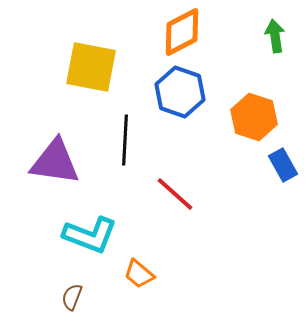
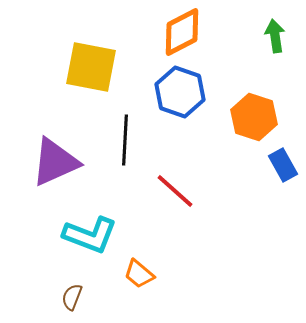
purple triangle: rotated 32 degrees counterclockwise
red line: moved 3 px up
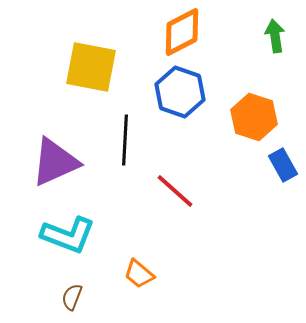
cyan L-shape: moved 22 px left
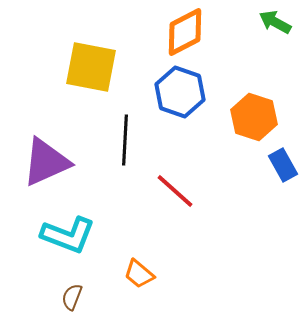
orange diamond: moved 3 px right
green arrow: moved 14 px up; rotated 52 degrees counterclockwise
purple triangle: moved 9 px left
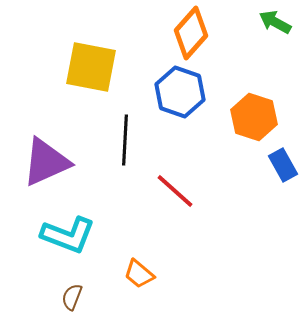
orange diamond: moved 6 px right, 1 px down; rotated 21 degrees counterclockwise
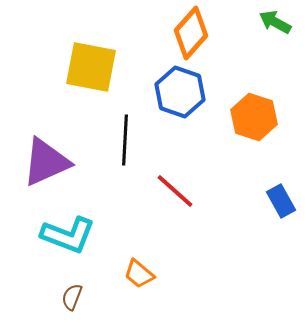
blue rectangle: moved 2 px left, 36 px down
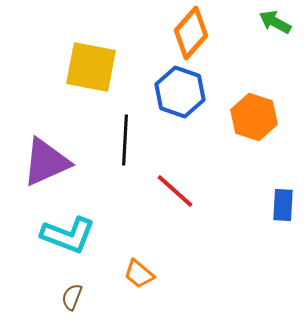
blue rectangle: moved 2 px right, 4 px down; rotated 32 degrees clockwise
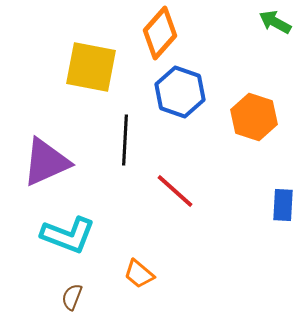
orange diamond: moved 31 px left
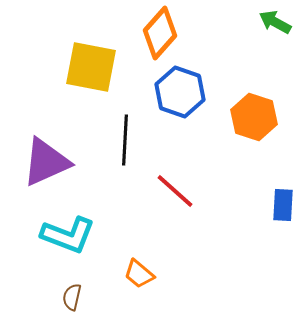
brown semicircle: rotated 8 degrees counterclockwise
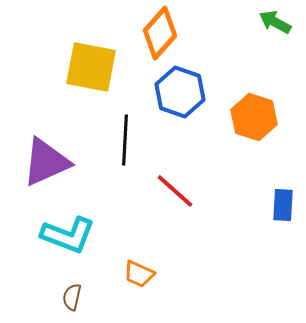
orange trapezoid: rotated 16 degrees counterclockwise
